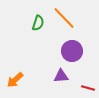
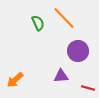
green semicircle: rotated 42 degrees counterclockwise
purple circle: moved 6 px right
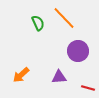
purple triangle: moved 2 px left, 1 px down
orange arrow: moved 6 px right, 5 px up
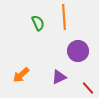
orange line: moved 1 px up; rotated 40 degrees clockwise
purple triangle: rotated 21 degrees counterclockwise
red line: rotated 32 degrees clockwise
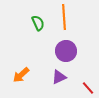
purple circle: moved 12 px left
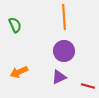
green semicircle: moved 23 px left, 2 px down
purple circle: moved 2 px left
orange arrow: moved 2 px left, 3 px up; rotated 18 degrees clockwise
red line: moved 2 px up; rotated 32 degrees counterclockwise
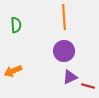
green semicircle: moved 1 px right; rotated 21 degrees clockwise
orange arrow: moved 6 px left, 1 px up
purple triangle: moved 11 px right
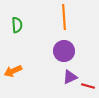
green semicircle: moved 1 px right
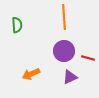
orange arrow: moved 18 px right, 3 px down
red line: moved 28 px up
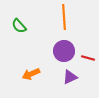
green semicircle: moved 2 px right, 1 px down; rotated 140 degrees clockwise
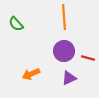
green semicircle: moved 3 px left, 2 px up
purple triangle: moved 1 px left, 1 px down
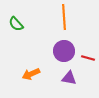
purple triangle: rotated 35 degrees clockwise
